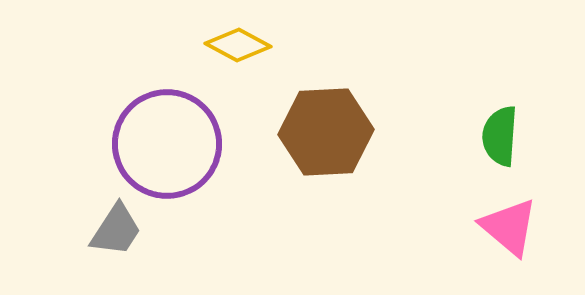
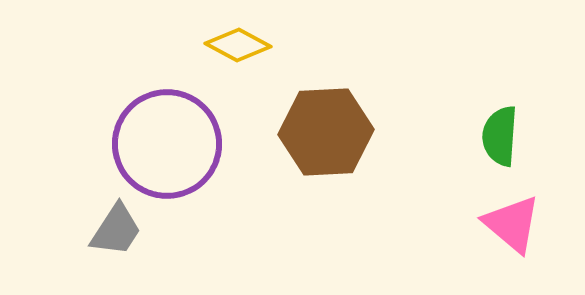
pink triangle: moved 3 px right, 3 px up
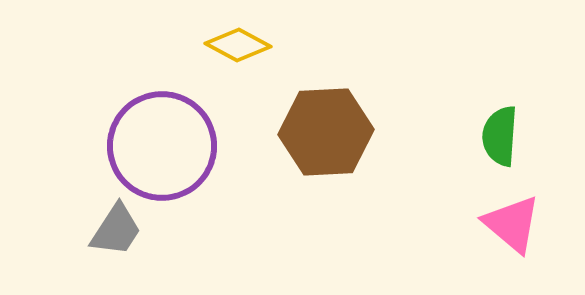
purple circle: moved 5 px left, 2 px down
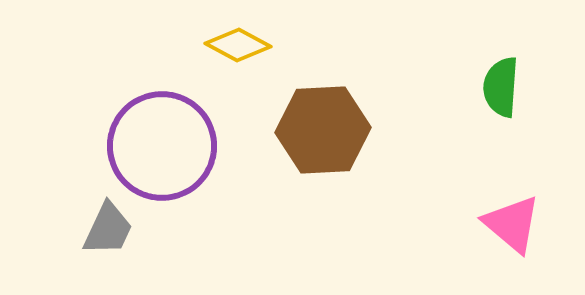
brown hexagon: moved 3 px left, 2 px up
green semicircle: moved 1 px right, 49 px up
gray trapezoid: moved 8 px left, 1 px up; rotated 8 degrees counterclockwise
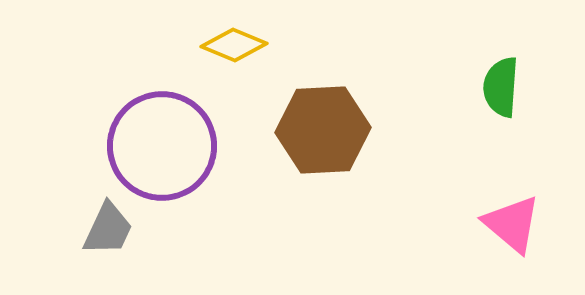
yellow diamond: moved 4 px left; rotated 6 degrees counterclockwise
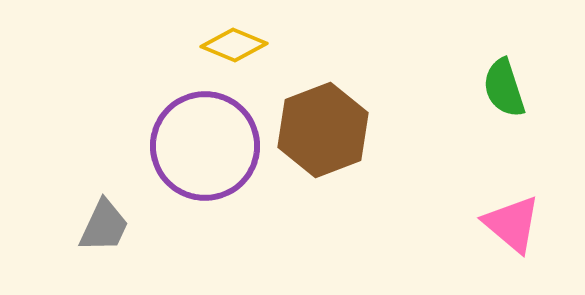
green semicircle: moved 3 px right, 1 px down; rotated 22 degrees counterclockwise
brown hexagon: rotated 18 degrees counterclockwise
purple circle: moved 43 px right
gray trapezoid: moved 4 px left, 3 px up
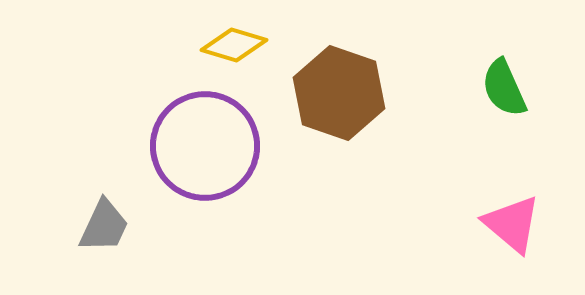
yellow diamond: rotated 6 degrees counterclockwise
green semicircle: rotated 6 degrees counterclockwise
brown hexagon: moved 16 px right, 37 px up; rotated 20 degrees counterclockwise
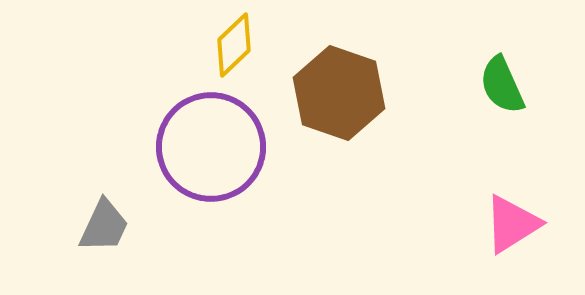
yellow diamond: rotated 60 degrees counterclockwise
green semicircle: moved 2 px left, 3 px up
purple circle: moved 6 px right, 1 px down
pink triangle: rotated 48 degrees clockwise
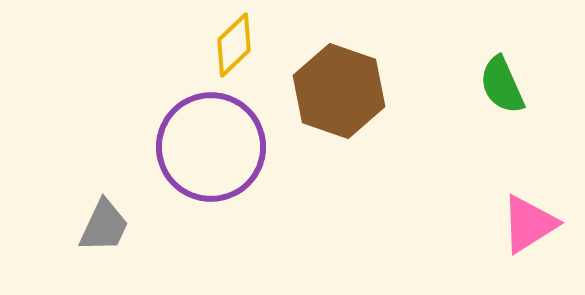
brown hexagon: moved 2 px up
pink triangle: moved 17 px right
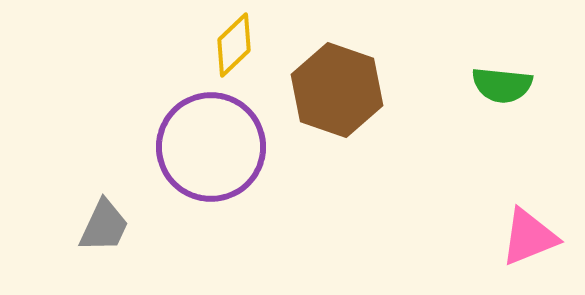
green semicircle: rotated 60 degrees counterclockwise
brown hexagon: moved 2 px left, 1 px up
pink triangle: moved 13 px down; rotated 10 degrees clockwise
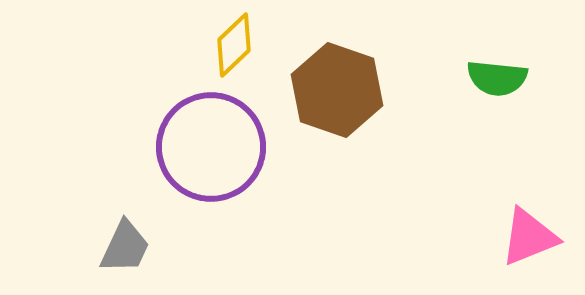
green semicircle: moved 5 px left, 7 px up
gray trapezoid: moved 21 px right, 21 px down
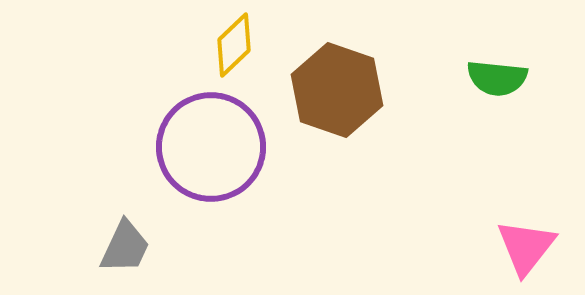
pink triangle: moved 3 px left, 10 px down; rotated 30 degrees counterclockwise
